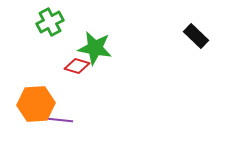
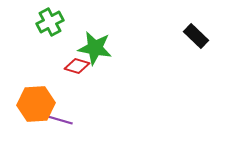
purple line: rotated 10 degrees clockwise
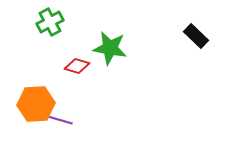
green star: moved 15 px right
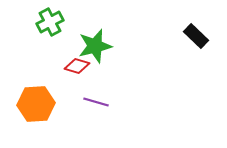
green star: moved 15 px left, 2 px up; rotated 24 degrees counterclockwise
purple line: moved 36 px right, 18 px up
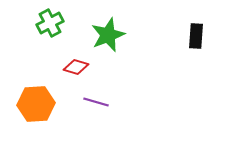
green cross: moved 1 px down
black rectangle: rotated 50 degrees clockwise
green star: moved 13 px right, 11 px up; rotated 8 degrees counterclockwise
red diamond: moved 1 px left, 1 px down
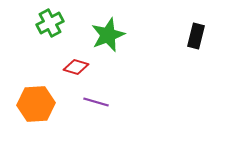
black rectangle: rotated 10 degrees clockwise
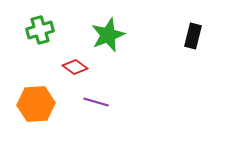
green cross: moved 10 px left, 7 px down; rotated 12 degrees clockwise
black rectangle: moved 3 px left
red diamond: moved 1 px left; rotated 20 degrees clockwise
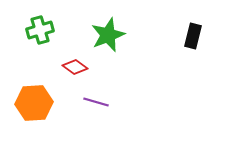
orange hexagon: moved 2 px left, 1 px up
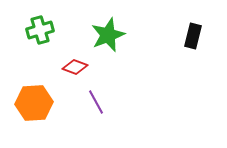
red diamond: rotated 15 degrees counterclockwise
purple line: rotated 45 degrees clockwise
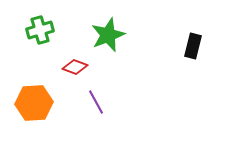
black rectangle: moved 10 px down
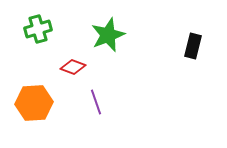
green cross: moved 2 px left, 1 px up
red diamond: moved 2 px left
purple line: rotated 10 degrees clockwise
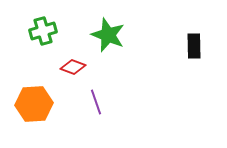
green cross: moved 5 px right, 2 px down
green star: rotated 28 degrees counterclockwise
black rectangle: moved 1 px right; rotated 15 degrees counterclockwise
orange hexagon: moved 1 px down
